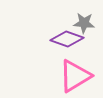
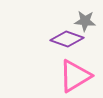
gray star: moved 1 px right, 2 px up
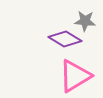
purple diamond: moved 2 px left; rotated 12 degrees clockwise
